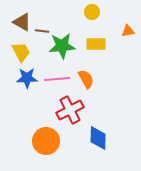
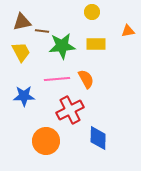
brown triangle: rotated 42 degrees counterclockwise
blue star: moved 3 px left, 18 px down
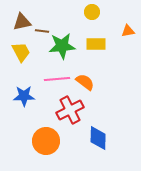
orange semicircle: moved 1 px left, 3 px down; rotated 24 degrees counterclockwise
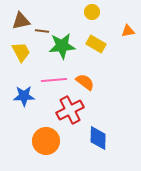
brown triangle: moved 1 px left, 1 px up
yellow rectangle: rotated 30 degrees clockwise
pink line: moved 3 px left, 1 px down
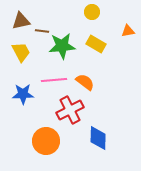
blue star: moved 1 px left, 2 px up
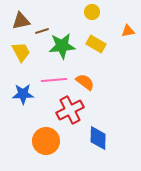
brown line: rotated 24 degrees counterclockwise
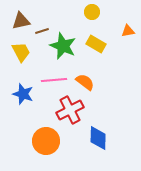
green star: moved 1 px right; rotated 28 degrees clockwise
blue star: rotated 20 degrees clockwise
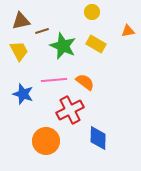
yellow trapezoid: moved 2 px left, 1 px up
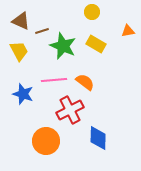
brown triangle: rotated 36 degrees clockwise
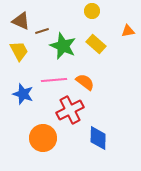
yellow circle: moved 1 px up
yellow rectangle: rotated 12 degrees clockwise
orange circle: moved 3 px left, 3 px up
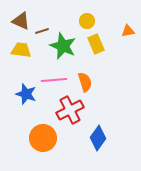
yellow circle: moved 5 px left, 10 px down
yellow rectangle: rotated 24 degrees clockwise
yellow trapezoid: moved 2 px right, 1 px up; rotated 55 degrees counterclockwise
orange semicircle: rotated 36 degrees clockwise
blue star: moved 3 px right
blue diamond: rotated 35 degrees clockwise
